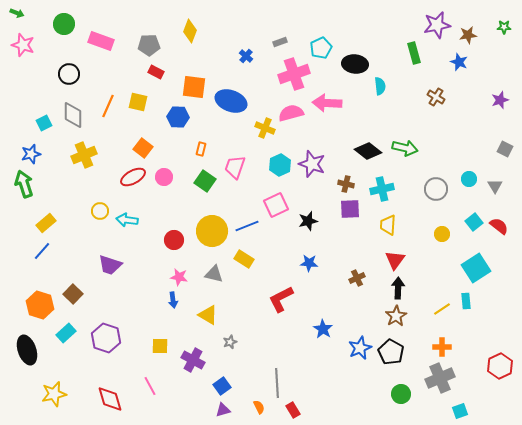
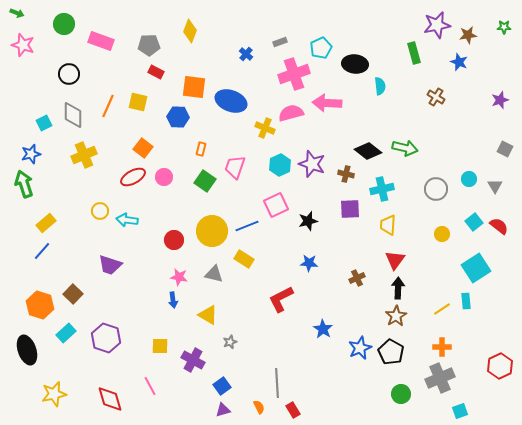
blue cross at (246, 56): moved 2 px up
brown cross at (346, 184): moved 10 px up
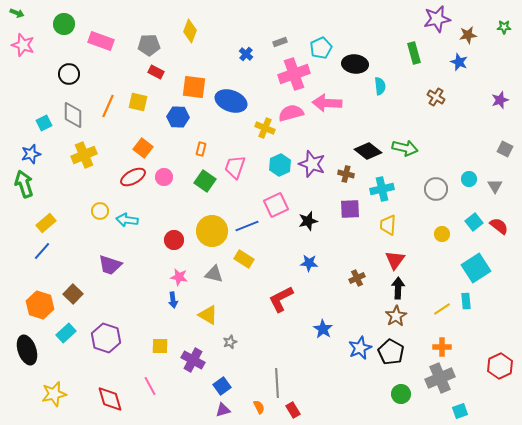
purple star at (437, 25): moved 6 px up
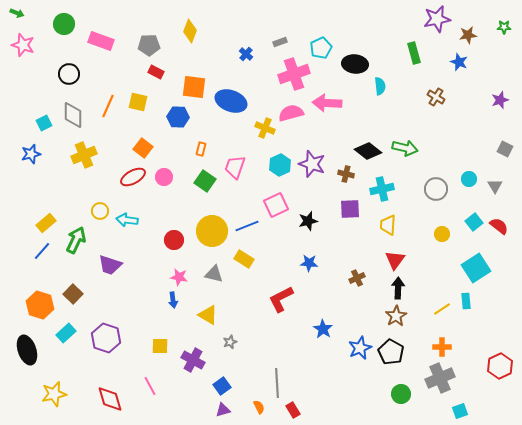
green arrow at (24, 184): moved 52 px right, 56 px down; rotated 44 degrees clockwise
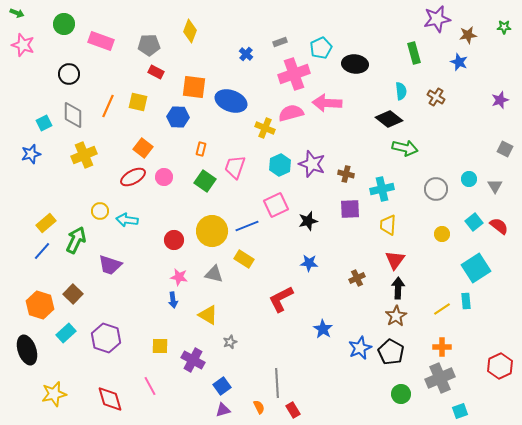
cyan semicircle at (380, 86): moved 21 px right, 5 px down
black diamond at (368, 151): moved 21 px right, 32 px up
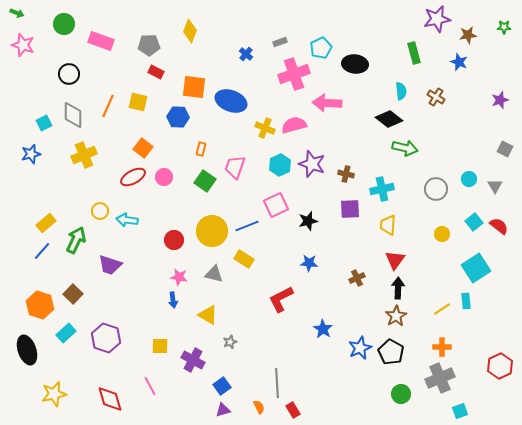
pink semicircle at (291, 113): moved 3 px right, 12 px down
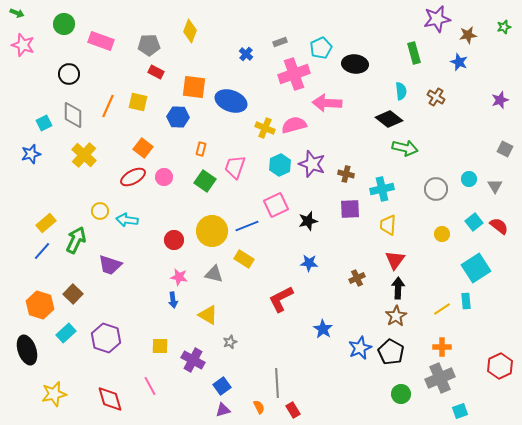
green star at (504, 27): rotated 16 degrees counterclockwise
yellow cross at (84, 155): rotated 25 degrees counterclockwise
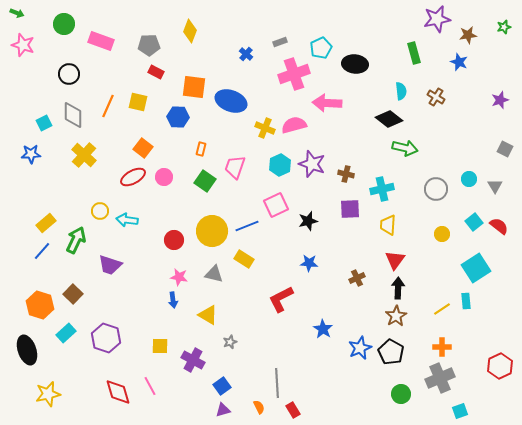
blue star at (31, 154): rotated 12 degrees clockwise
yellow star at (54, 394): moved 6 px left
red diamond at (110, 399): moved 8 px right, 7 px up
